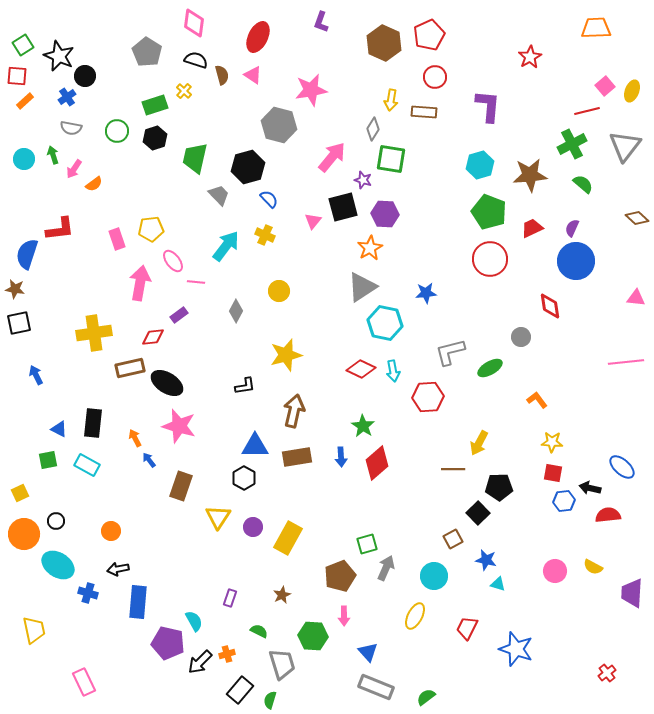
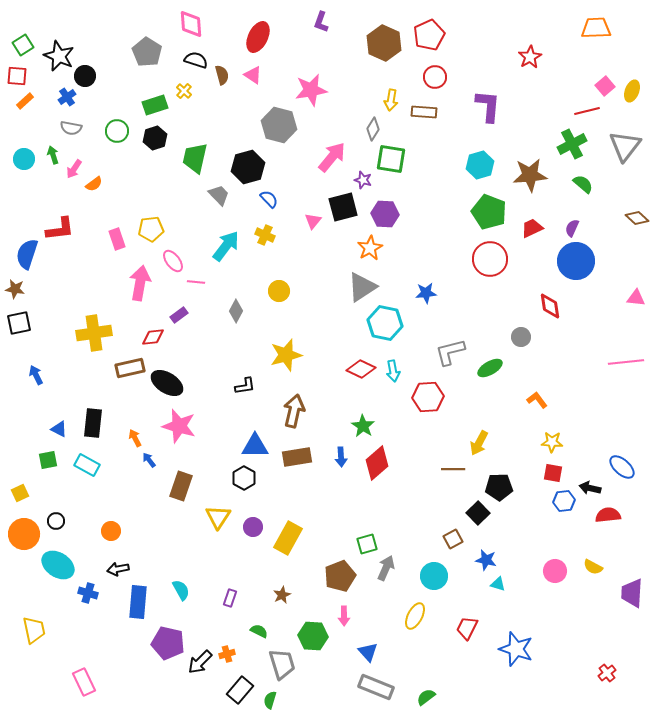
pink diamond at (194, 23): moved 3 px left, 1 px down; rotated 12 degrees counterclockwise
cyan semicircle at (194, 621): moved 13 px left, 31 px up
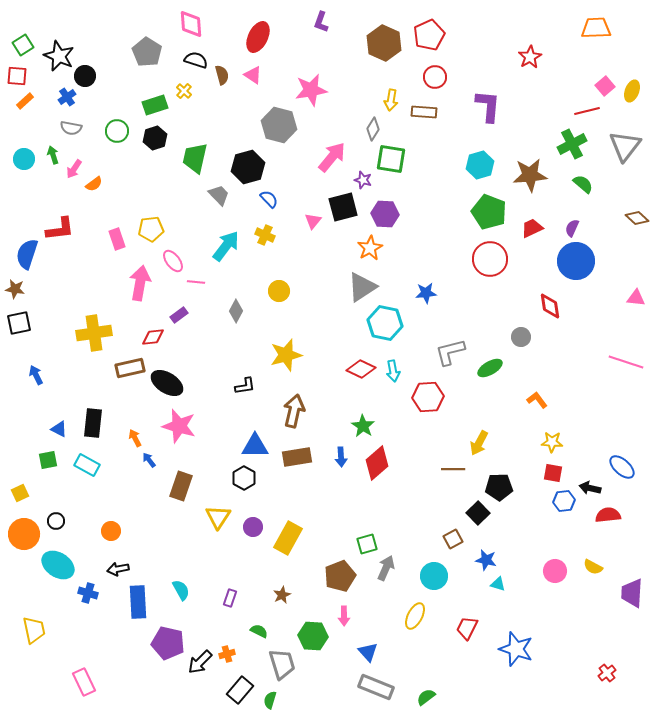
pink line at (626, 362): rotated 24 degrees clockwise
blue rectangle at (138, 602): rotated 8 degrees counterclockwise
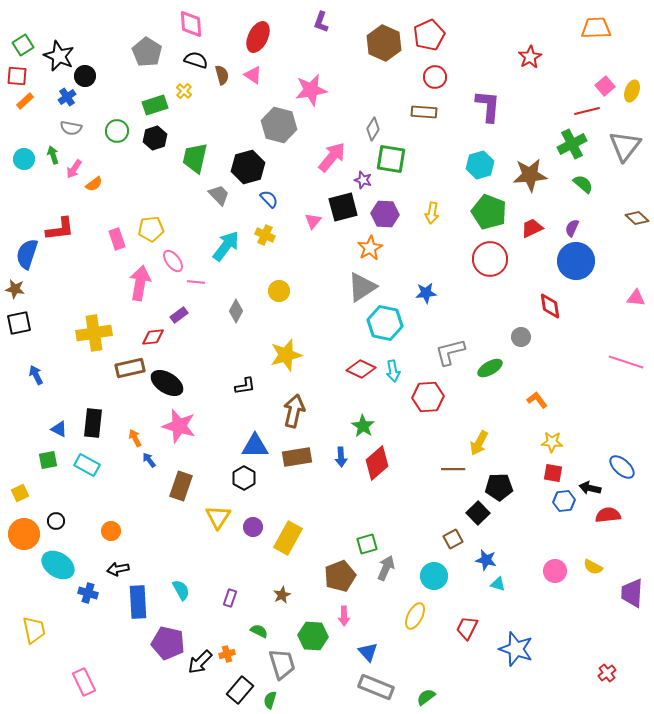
yellow arrow at (391, 100): moved 41 px right, 113 px down
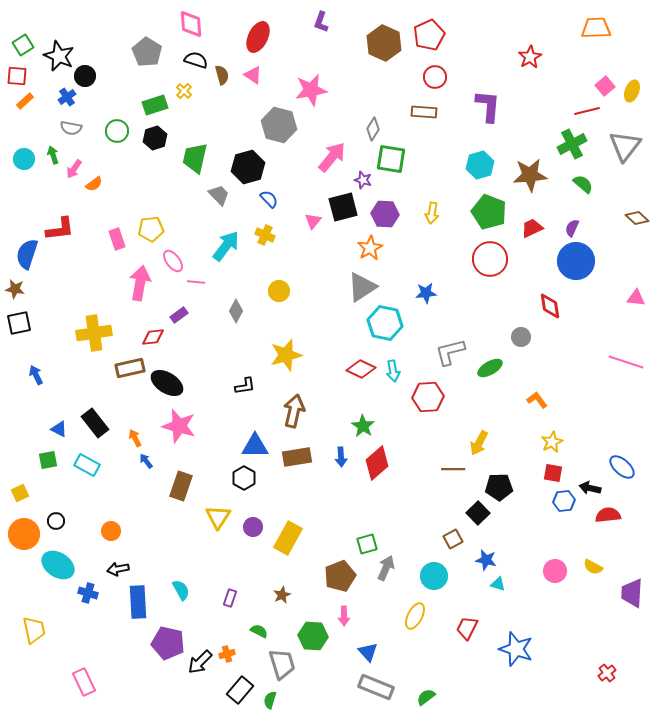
black rectangle at (93, 423): moved 2 px right; rotated 44 degrees counterclockwise
yellow star at (552, 442): rotated 30 degrees counterclockwise
blue arrow at (149, 460): moved 3 px left, 1 px down
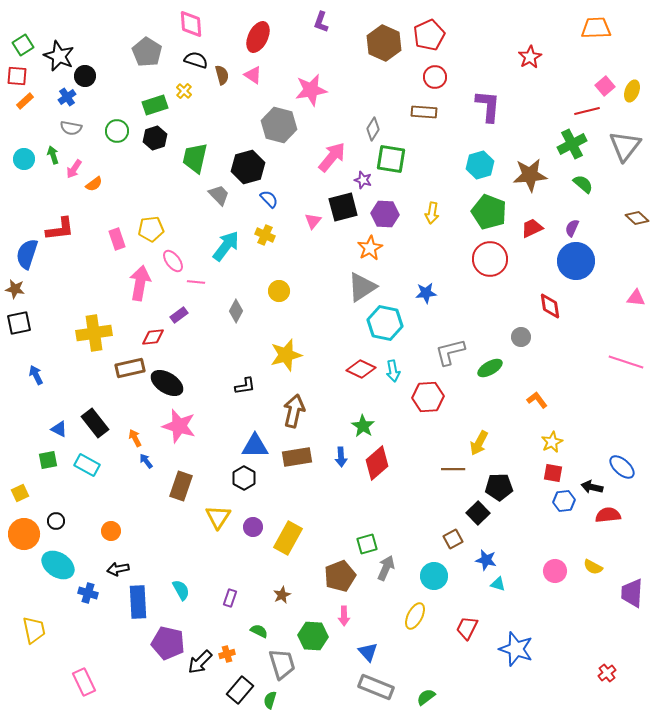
black arrow at (590, 488): moved 2 px right, 1 px up
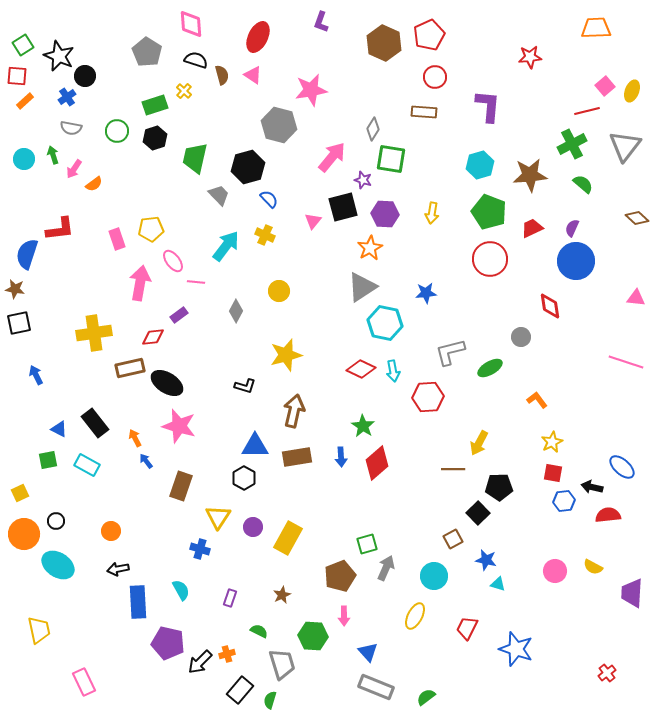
red star at (530, 57): rotated 25 degrees clockwise
black L-shape at (245, 386): rotated 25 degrees clockwise
blue cross at (88, 593): moved 112 px right, 44 px up
yellow trapezoid at (34, 630): moved 5 px right
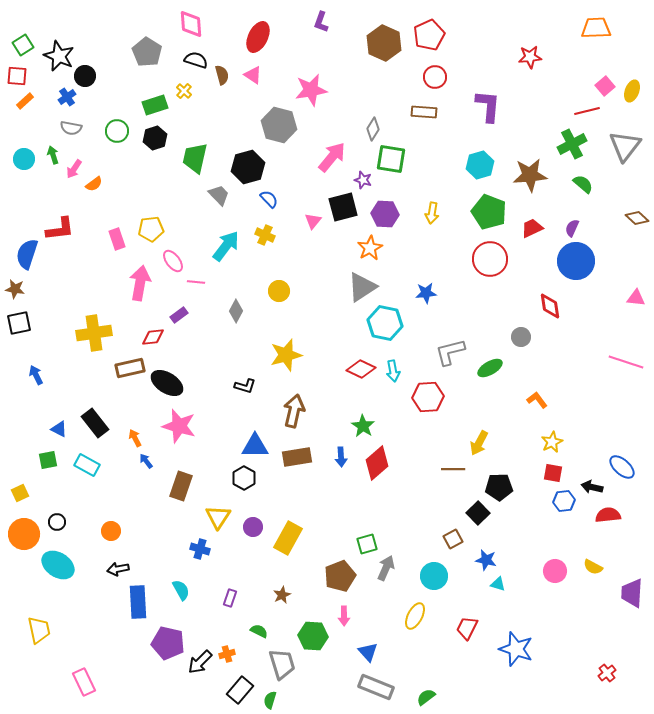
black circle at (56, 521): moved 1 px right, 1 px down
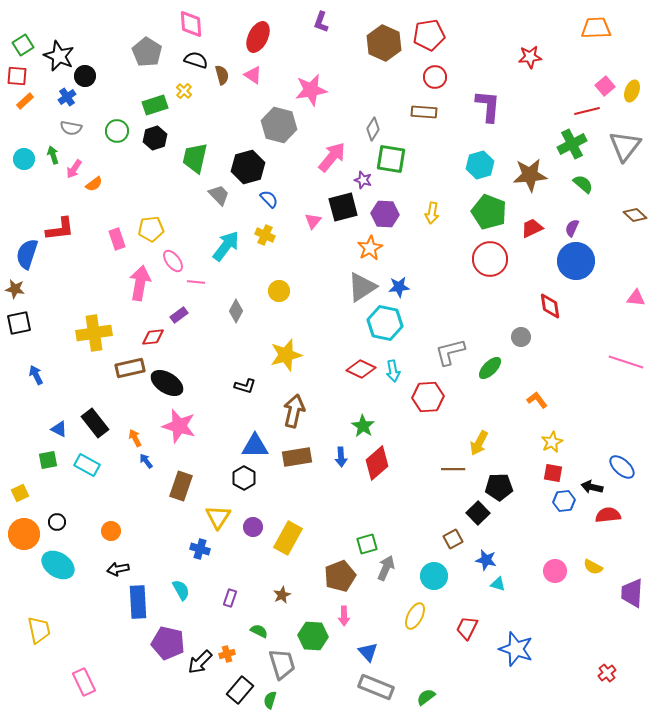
red pentagon at (429, 35): rotated 16 degrees clockwise
brown diamond at (637, 218): moved 2 px left, 3 px up
blue star at (426, 293): moved 27 px left, 6 px up
green ellipse at (490, 368): rotated 15 degrees counterclockwise
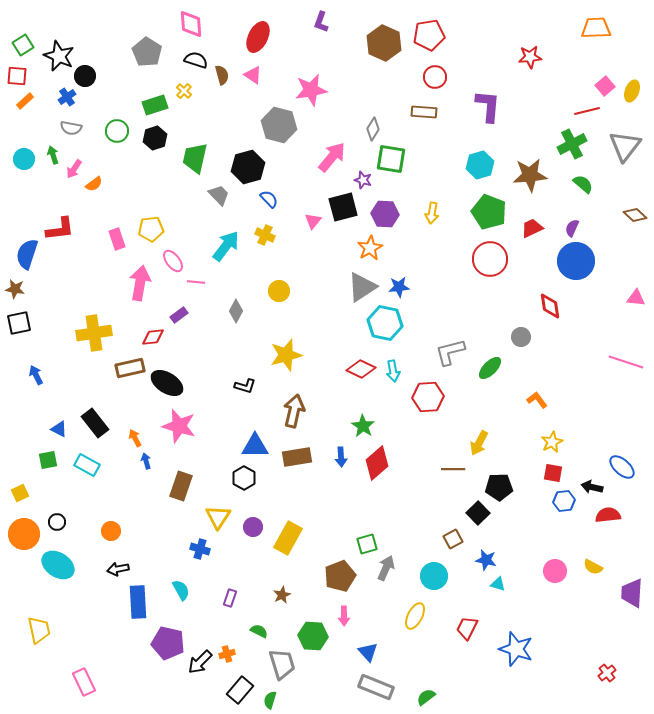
blue arrow at (146, 461): rotated 21 degrees clockwise
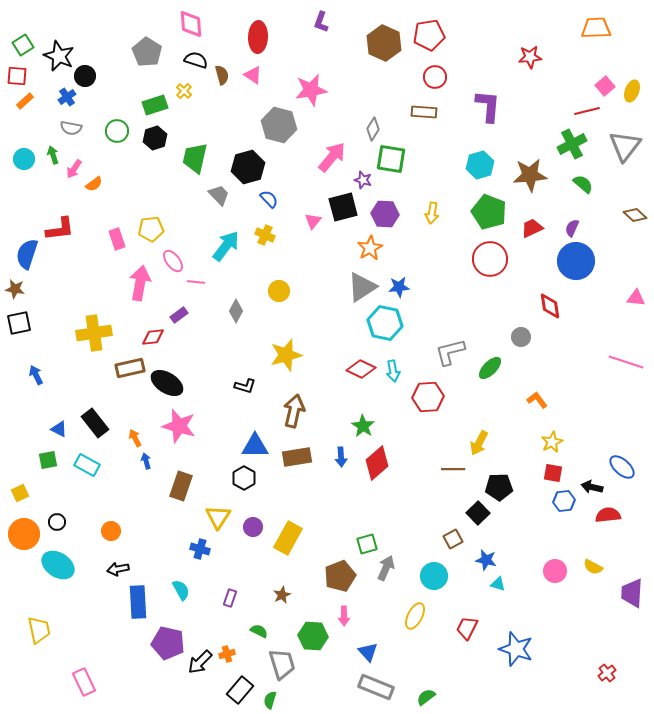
red ellipse at (258, 37): rotated 24 degrees counterclockwise
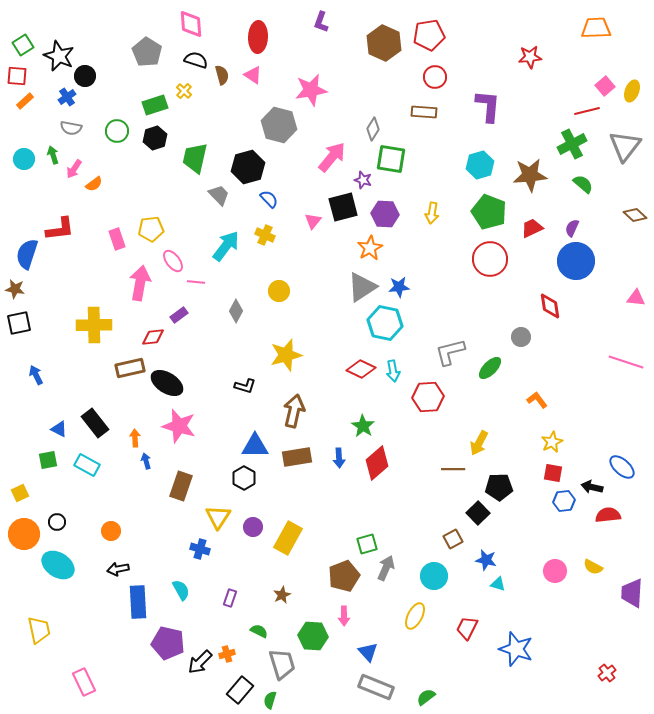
yellow cross at (94, 333): moved 8 px up; rotated 8 degrees clockwise
orange arrow at (135, 438): rotated 24 degrees clockwise
blue arrow at (341, 457): moved 2 px left, 1 px down
brown pentagon at (340, 576): moved 4 px right
